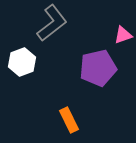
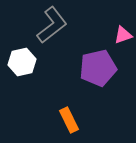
gray L-shape: moved 2 px down
white hexagon: rotated 8 degrees clockwise
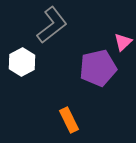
pink triangle: moved 7 px down; rotated 24 degrees counterclockwise
white hexagon: rotated 16 degrees counterclockwise
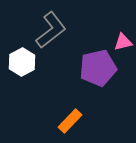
gray L-shape: moved 1 px left, 5 px down
pink triangle: rotated 30 degrees clockwise
orange rectangle: moved 1 px right, 1 px down; rotated 70 degrees clockwise
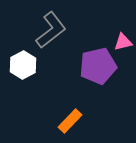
white hexagon: moved 1 px right, 3 px down
purple pentagon: moved 2 px up
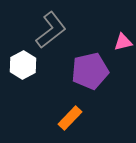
purple pentagon: moved 8 px left, 5 px down
orange rectangle: moved 3 px up
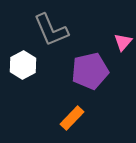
gray L-shape: rotated 105 degrees clockwise
pink triangle: rotated 36 degrees counterclockwise
orange rectangle: moved 2 px right
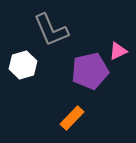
pink triangle: moved 5 px left, 9 px down; rotated 24 degrees clockwise
white hexagon: rotated 12 degrees clockwise
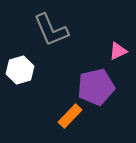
white hexagon: moved 3 px left, 5 px down
purple pentagon: moved 6 px right, 16 px down
orange rectangle: moved 2 px left, 2 px up
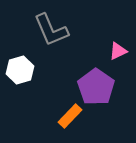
purple pentagon: rotated 24 degrees counterclockwise
